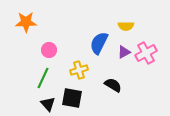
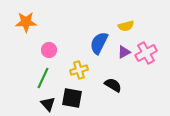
yellow semicircle: rotated 14 degrees counterclockwise
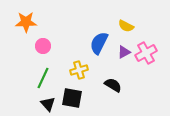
yellow semicircle: rotated 42 degrees clockwise
pink circle: moved 6 px left, 4 px up
